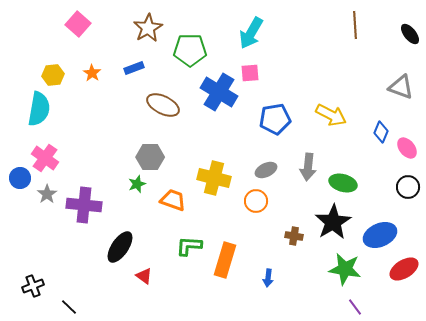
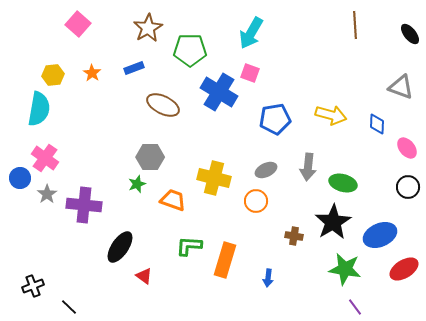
pink square at (250, 73): rotated 24 degrees clockwise
yellow arrow at (331, 115): rotated 12 degrees counterclockwise
blue diamond at (381, 132): moved 4 px left, 8 px up; rotated 20 degrees counterclockwise
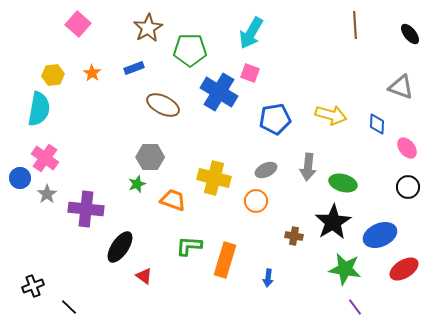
purple cross at (84, 205): moved 2 px right, 4 px down
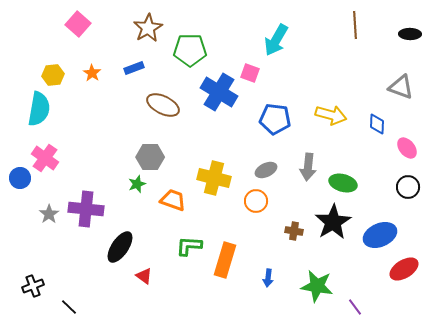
cyan arrow at (251, 33): moved 25 px right, 7 px down
black ellipse at (410, 34): rotated 50 degrees counterclockwise
blue pentagon at (275, 119): rotated 16 degrees clockwise
gray star at (47, 194): moved 2 px right, 20 px down
brown cross at (294, 236): moved 5 px up
green star at (345, 269): moved 28 px left, 17 px down
